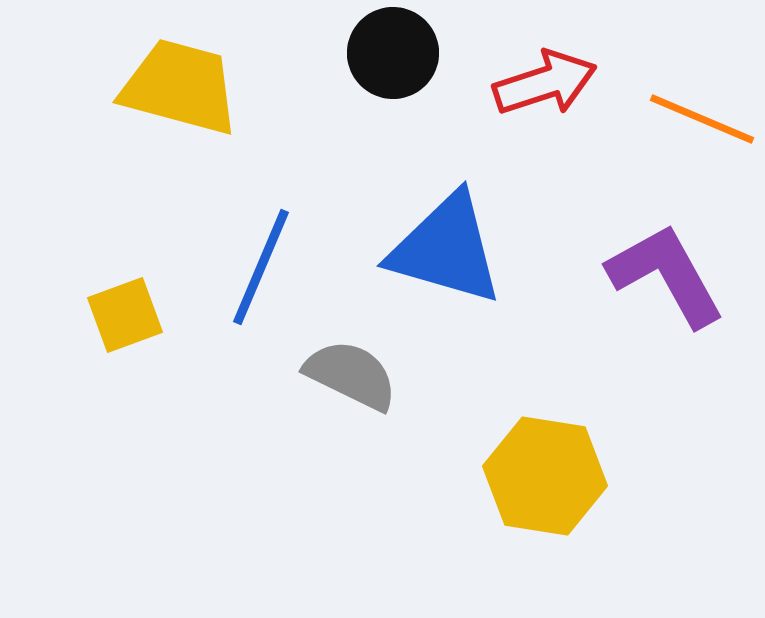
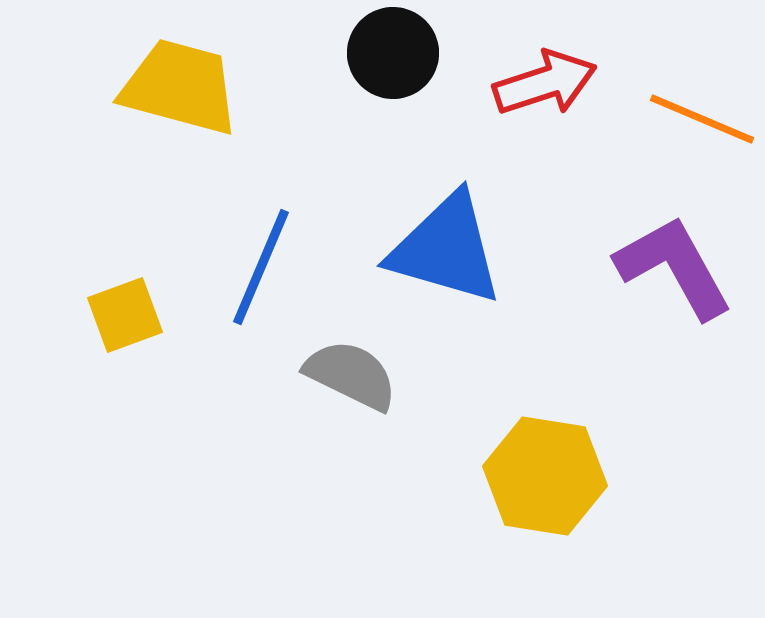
purple L-shape: moved 8 px right, 8 px up
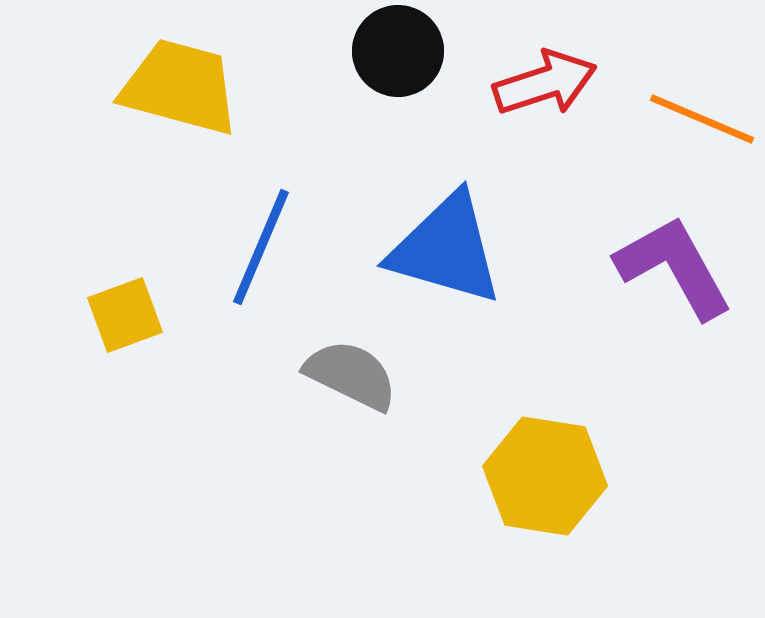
black circle: moved 5 px right, 2 px up
blue line: moved 20 px up
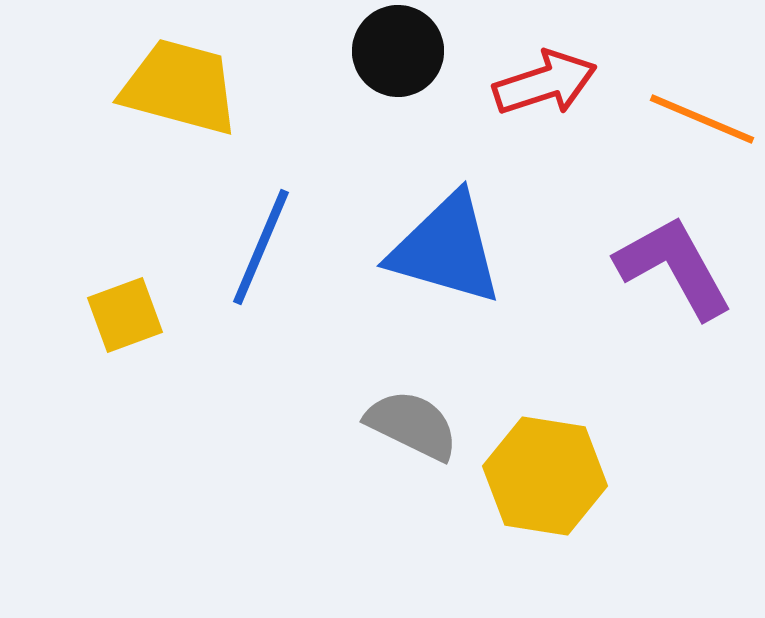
gray semicircle: moved 61 px right, 50 px down
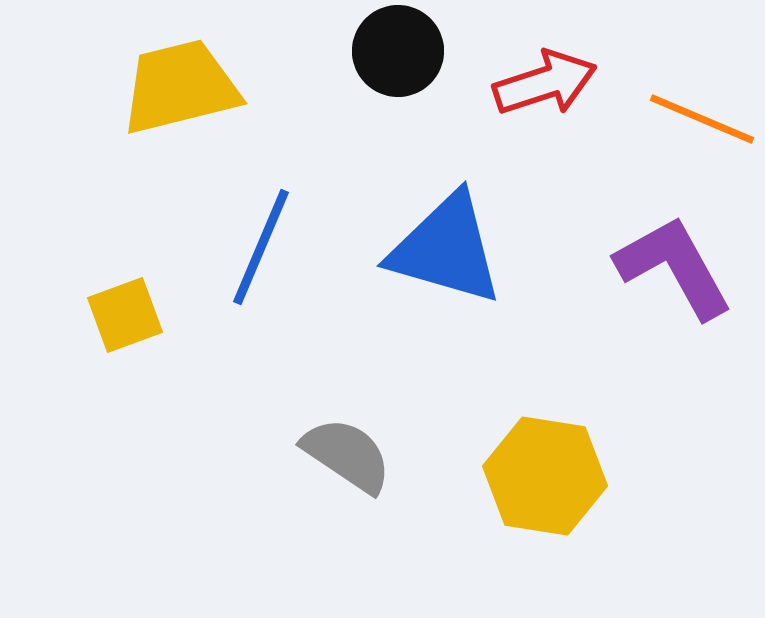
yellow trapezoid: rotated 29 degrees counterclockwise
gray semicircle: moved 65 px left, 30 px down; rotated 8 degrees clockwise
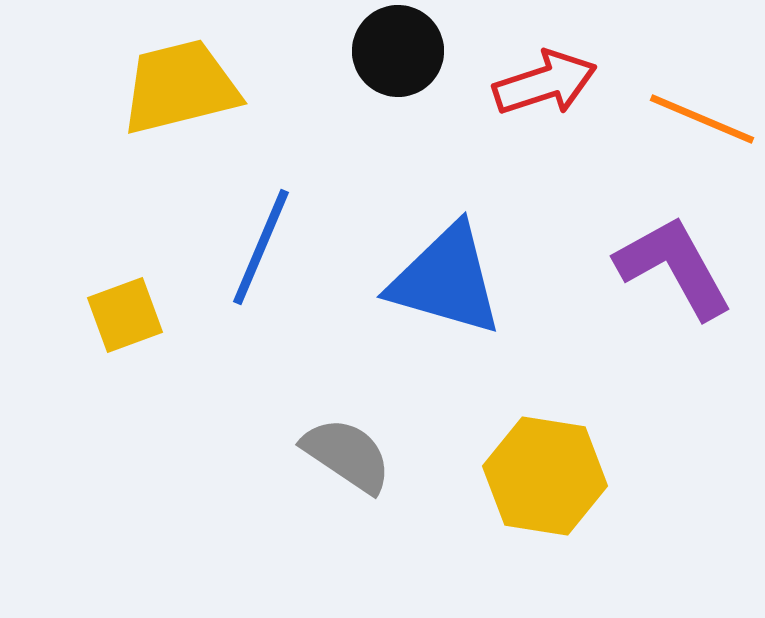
blue triangle: moved 31 px down
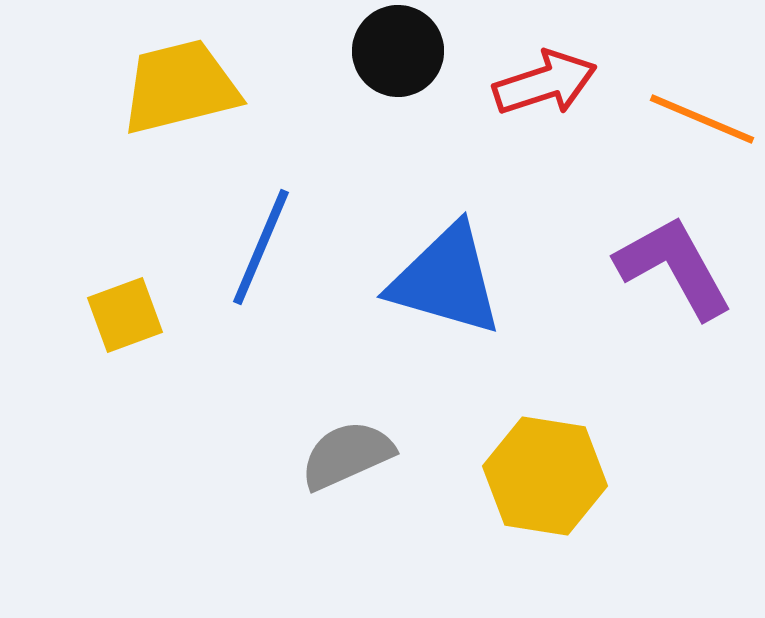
gray semicircle: rotated 58 degrees counterclockwise
